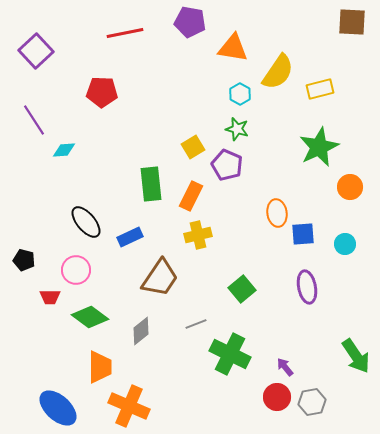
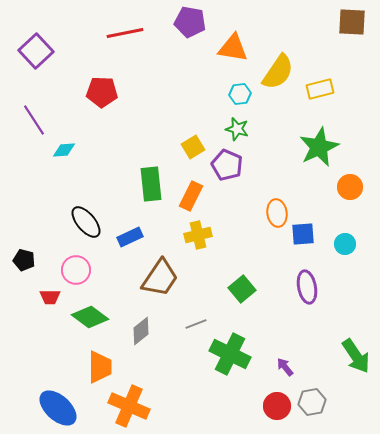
cyan hexagon at (240, 94): rotated 25 degrees clockwise
red circle at (277, 397): moved 9 px down
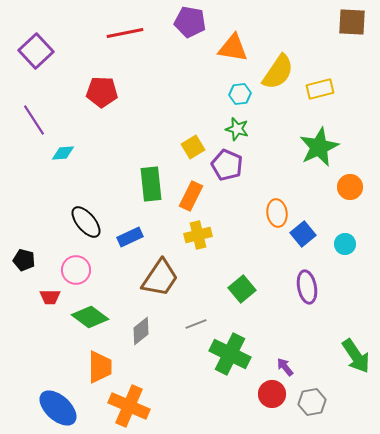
cyan diamond at (64, 150): moved 1 px left, 3 px down
blue square at (303, 234): rotated 35 degrees counterclockwise
red circle at (277, 406): moved 5 px left, 12 px up
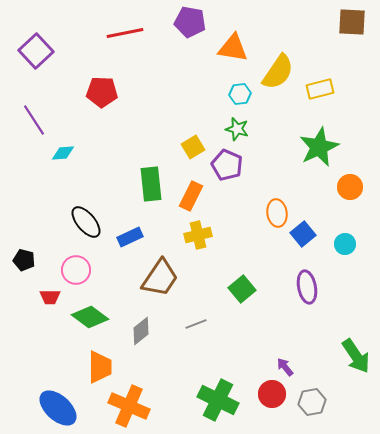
green cross at (230, 354): moved 12 px left, 46 px down
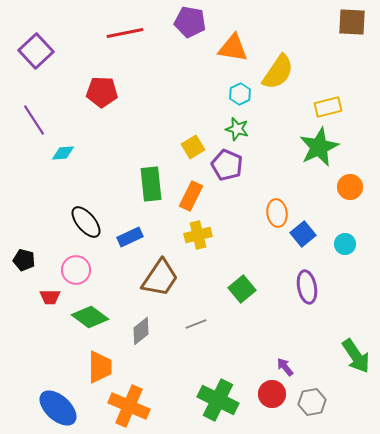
yellow rectangle at (320, 89): moved 8 px right, 18 px down
cyan hexagon at (240, 94): rotated 20 degrees counterclockwise
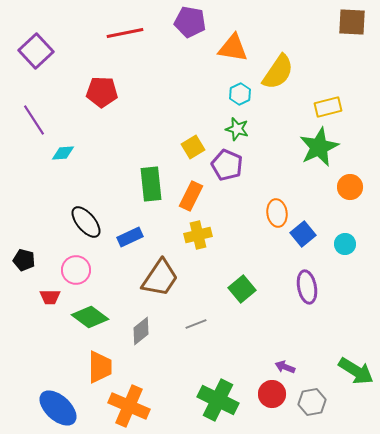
green arrow at (356, 356): moved 15 px down; rotated 24 degrees counterclockwise
purple arrow at (285, 367): rotated 30 degrees counterclockwise
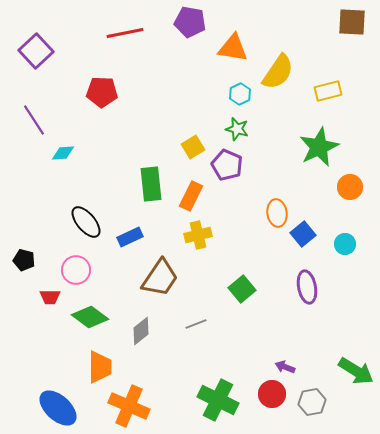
yellow rectangle at (328, 107): moved 16 px up
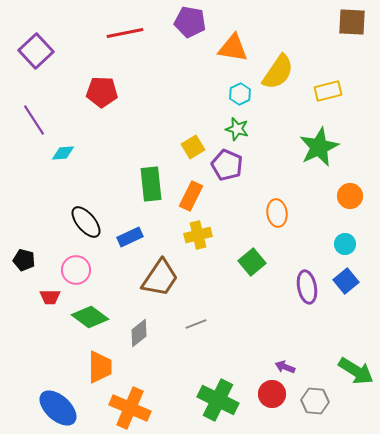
orange circle at (350, 187): moved 9 px down
blue square at (303, 234): moved 43 px right, 47 px down
green square at (242, 289): moved 10 px right, 27 px up
gray diamond at (141, 331): moved 2 px left, 2 px down
gray hexagon at (312, 402): moved 3 px right, 1 px up; rotated 16 degrees clockwise
orange cross at (129, 406): moved 1 px right, 2 px down
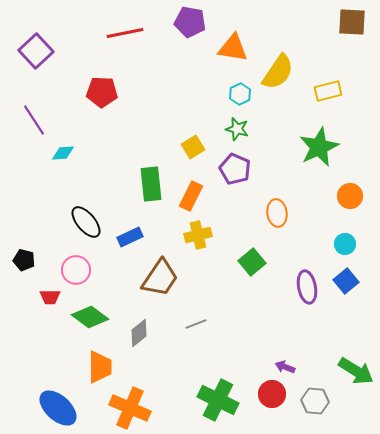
purple pentagon at (227, 165): moved 8 px right, 4 px down
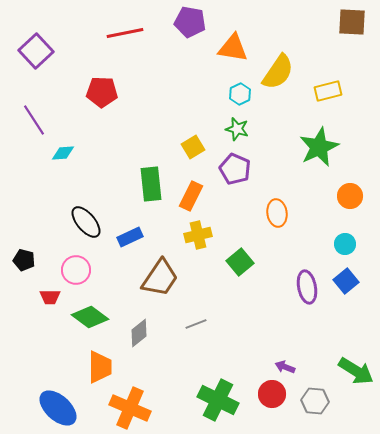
green square at (252, 262): moved 12 px left
